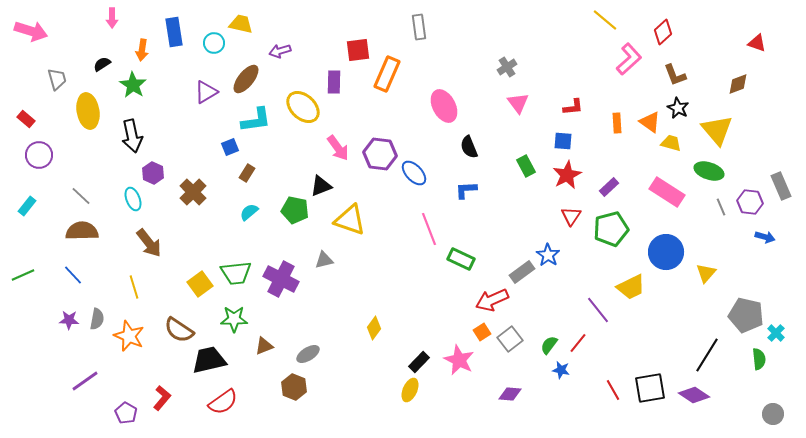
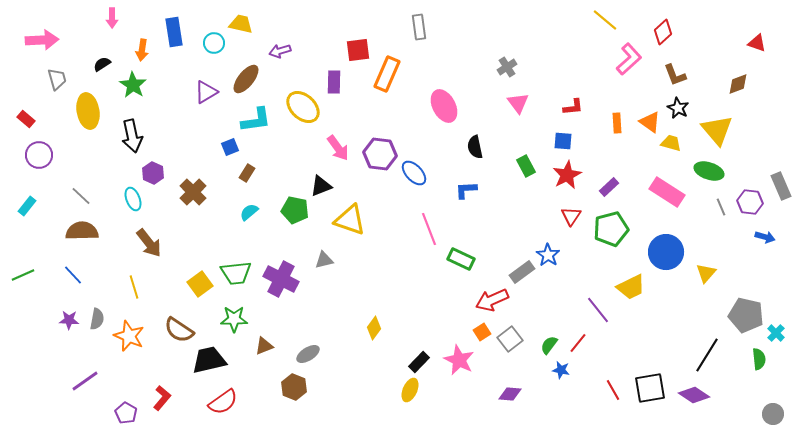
pink arrow at (31, 31): moved 11 px right, 9 px down; rotated 20 degrees counterclockwise
black semicircle at (469, 147): moved 6 px right; rotated 10 degrees clockwise
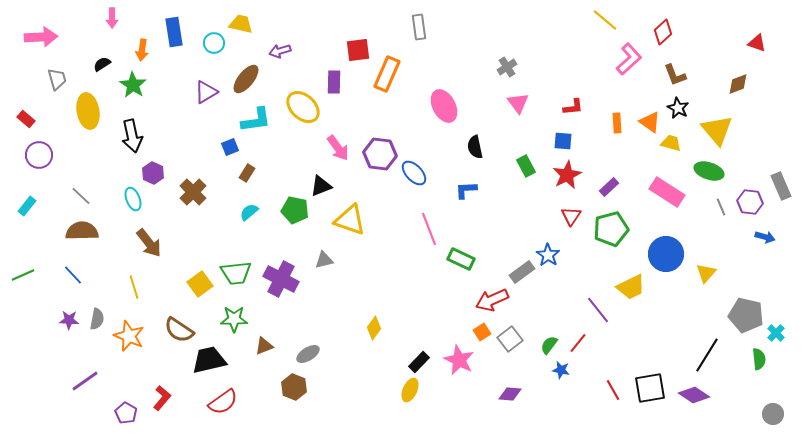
pink arrow at (42, 40): moved 1 px left, 3 px up
blue circle at (666, 252): moved 2 px down
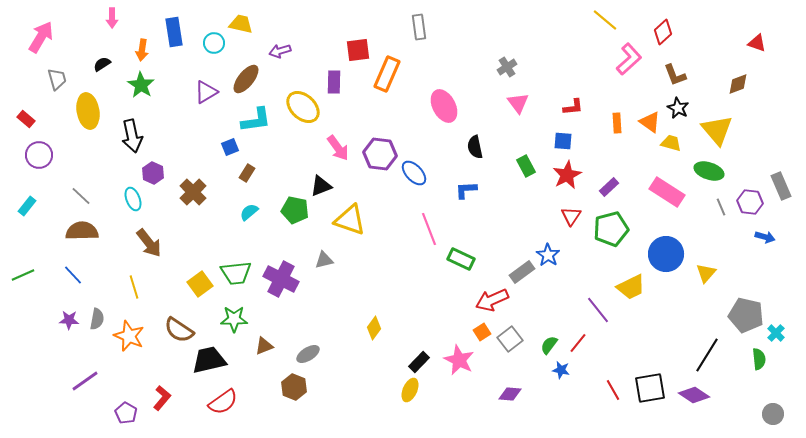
pink arrow at (41, 37): rotated 56 degrees counterclockwise
green star at (133, 85): moved 8 px right
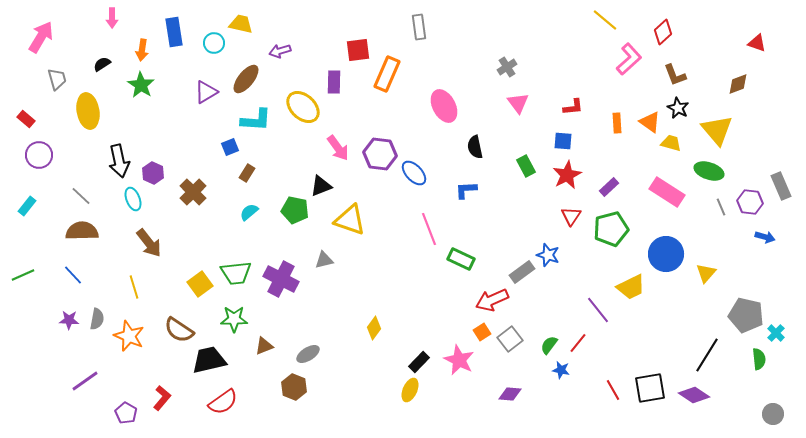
cyan L-shape at (256, 120): rotated 12 degrees clockwise
black arrow at (132, 136): moved 13 px left, 25 px down
blue star at (548, 255): rotated 15 degrees counterclockwise
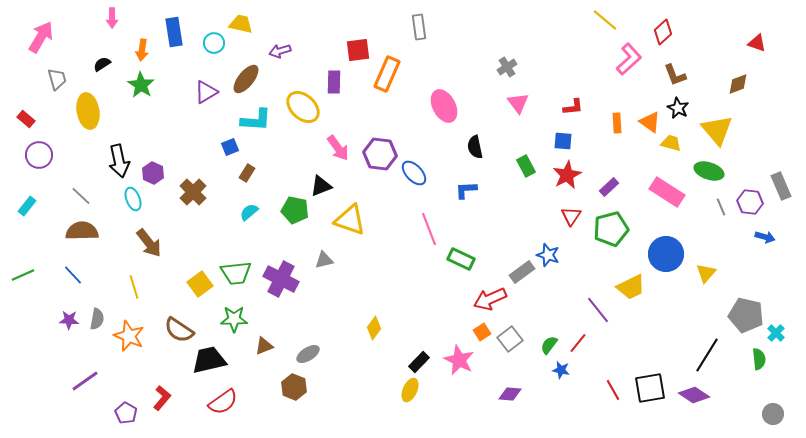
red arrow at (492, 300): moved 2 px left, 1 px up
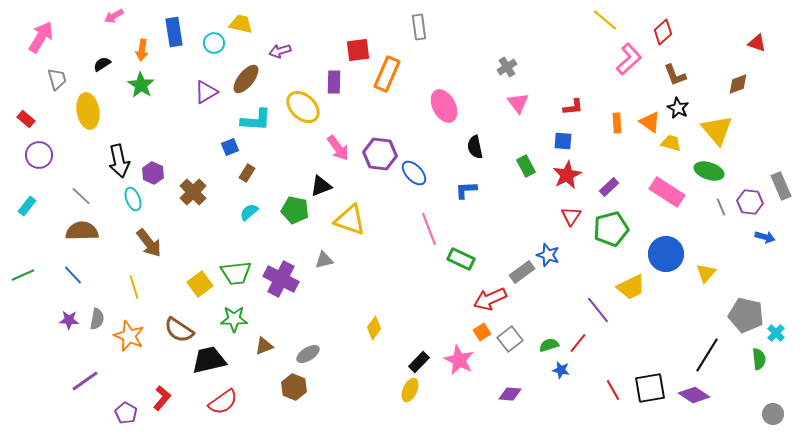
pink arrow at (112, 18): moved 2 px right, 2 px up; rotated 60 degrees clockwise
green semicircle at (549, 345): rotated 36 degrees clockwise
